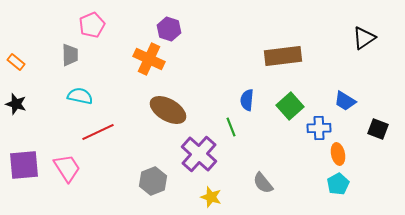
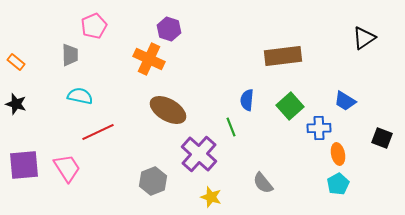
pink pentagon: moved 2 px right, 1 px down
black square: moved 4 px right, 9 px down
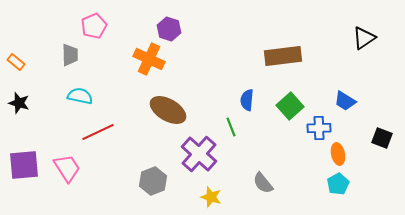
black star: moved 3 px right, 1 px up
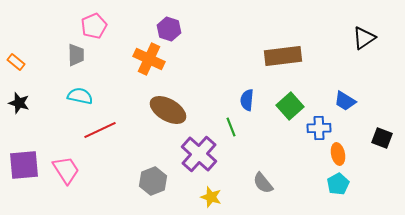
gray trapezoid: moved 6 px right
red line: moved 2 px right, 2 px up
pink trapezoid: moved 1 px left, 2 px down
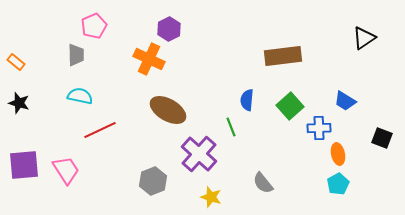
purple hexagon: rotated 15 degrees clockwise
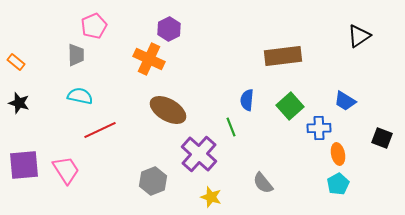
black triangle: moved 5 px left, 2 px up
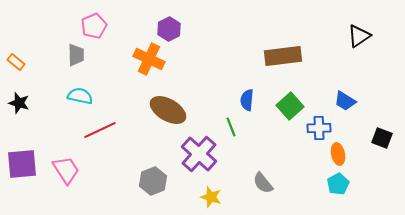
purple square: moved 2 px left, 1 px up
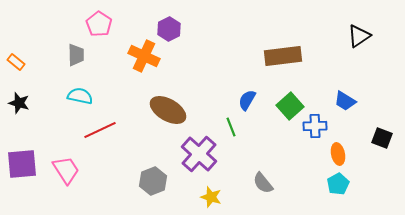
pink pentagon: moved 5 px right, 2 px up; rotated 15 degrees counterclockwise
orange cross: moved 5 px left, 3 px up
blue semicircle: rotated 25 degrees clockwise
blue cross: moved 4 px left, 2 px up
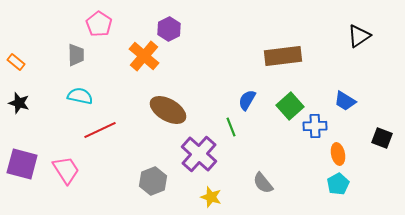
orange cross: rotated 16 degrees clockwise
purple square: rotated 20 degrees clockwise
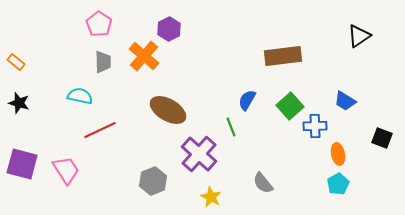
gray trapezoid: moved 27 px right, 7 px down
yellow star: rotated 10 degrees clockwise
